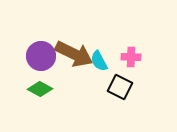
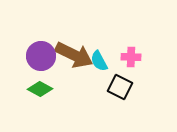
brown arrow: moved 1 px down
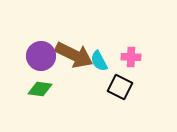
green diamond: rotated 20 degrees counterclockwise
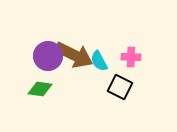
purple circle: moved 7 px right
